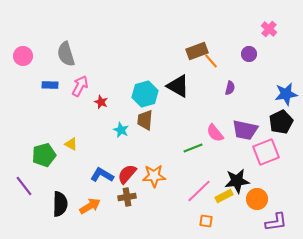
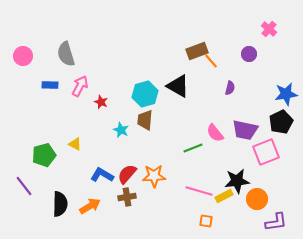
yellow triangle: moved 4 px right
pink line: rotated 60 degrees clockwise
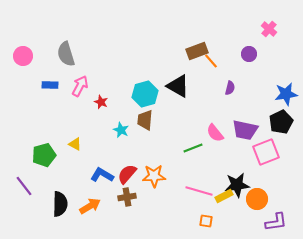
black star: moved 4 px down
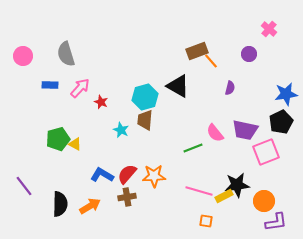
pink arrow: moved 2 px down; rotated 15 degrees clockwise
cyan hexagon: moved 3 px down
green pentagon: moved 14 px right, 16 px up
orange circle: moved 7 px right, 2 px down
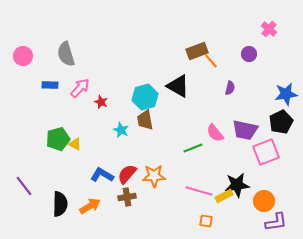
brown trapezoid: rotated 15 degrees counterclockwise
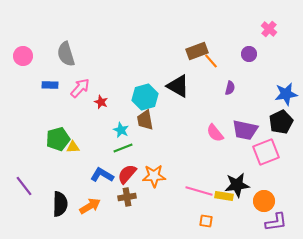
yellow triangle: moved 2 px left, 3 px down; rotated 32 degrees counterclockwise
green line: moved 70 px left
yellow rectangle: rotated 36 degrees clockwise
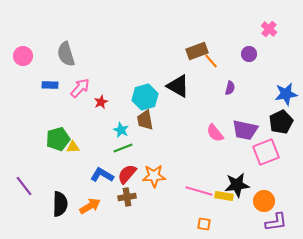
red star: rotated 24 degrees clockwise
orange square: moved 2 px left, 3 px down
